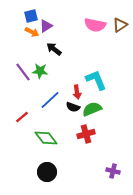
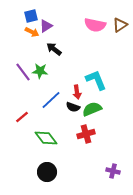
blue line: moved 1 px right
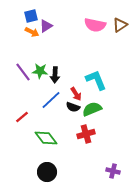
black arrow: moved 1 px right, 26 px down; rotated 126 degrees counterclockwise
red arrow: moved 1 px left, 2 px down; rotated 24 degrees counterclockwise
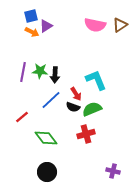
purple line: rotated 48 degrees clockwise
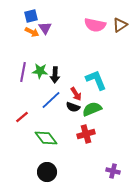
purple triangle: moved 1 px left, 2 px down; rotated 32 degrees counterclockwise
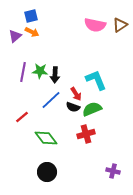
purple triangle: moved 30 px left, 8 px down; rotated 24 degrees clockwise
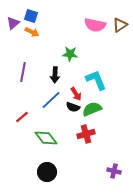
blue square: rotated 32 degrees clockwise
purple triangle: moved 2 px left, 13 px up
green star: moved 30 px right, 17 px up
purple cross: moved 1 px right
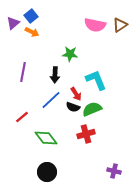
blue square: rotated 32 degrees clockwise
